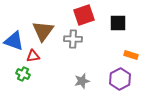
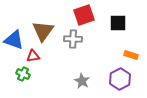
blue triangle: moved 1 px up
gray star: rotated 28 degrees counterclockwise
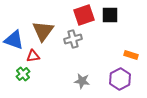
black square: moved 8 px left, 8 px up
gray cross: rotated 18 degrees counterclockwise
green cross: rotated 24 degrees clockwise
gray star: rotated 21 degrees counterclockwise
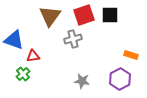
brown triangle: moved 7 px right, 15 px up
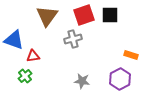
brown triangle: moved 3 px left
green cross: moved 2 px right, 2 px down
